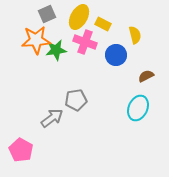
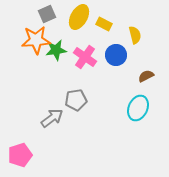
yellow rectangle: moved 1 px right
pink cross: moved 15 px down; rotated 15 degrees clockwise
pink pentagon: moved 1 px left, 5 px down; rotated 25 degrees clockwise
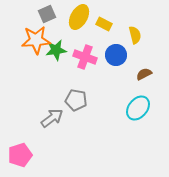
pink cross: rotated 15 degrees counterclockwise
brown semicircle: moved 2 px left, 2 px up
gray pentagon: rotated 20 degrees clockwise
cyan ellipse: rotated 15 degrees clockwise
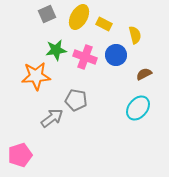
orange star: moved 36 px down
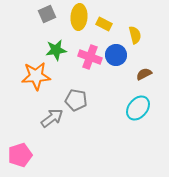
yellow ellipse: rotated 25 degrees counterclockwise
pink cross: moved 5 px right
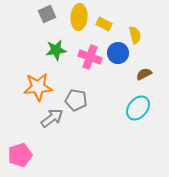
blue circle: moved 2 px right, 2 px up
orange star: moved 2 px right, 11 px down
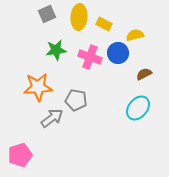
yellow semicircle: rotated 90 degrees counterclockwise
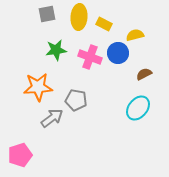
gray square: rotated 12 degrees clockwise
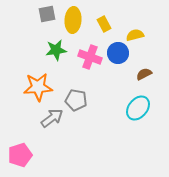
yellow ellipse: moved 6 px left, 3 px down
yellow rectangle: rotated 35 degrees clockwise
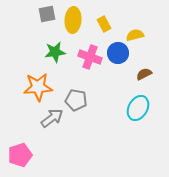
green star: moved 1 px left, 2 px down
cyan ellipse: rotated 10 degrees counterclockwise
